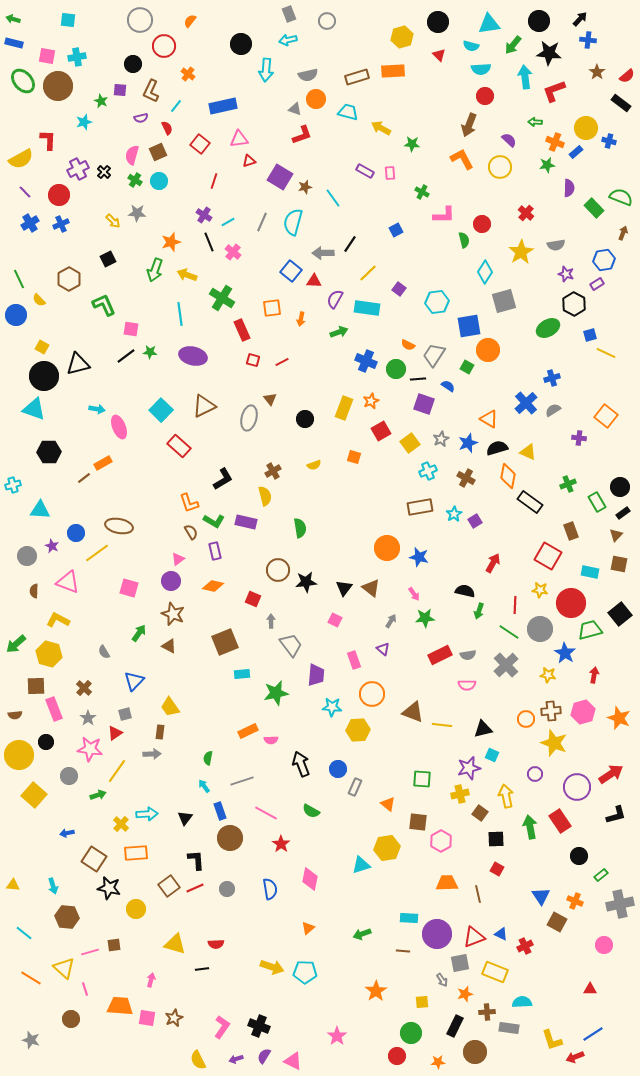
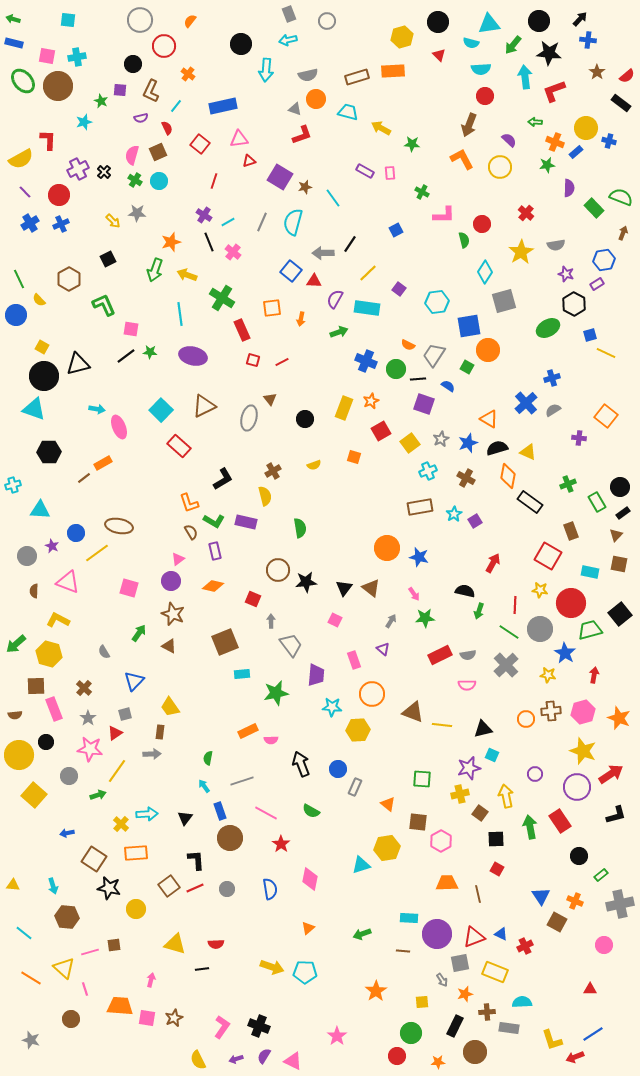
cyan semicircle at (471, 46): moved 3 px up
yellow star at (554, 743): moved 29 px right, 8 px down
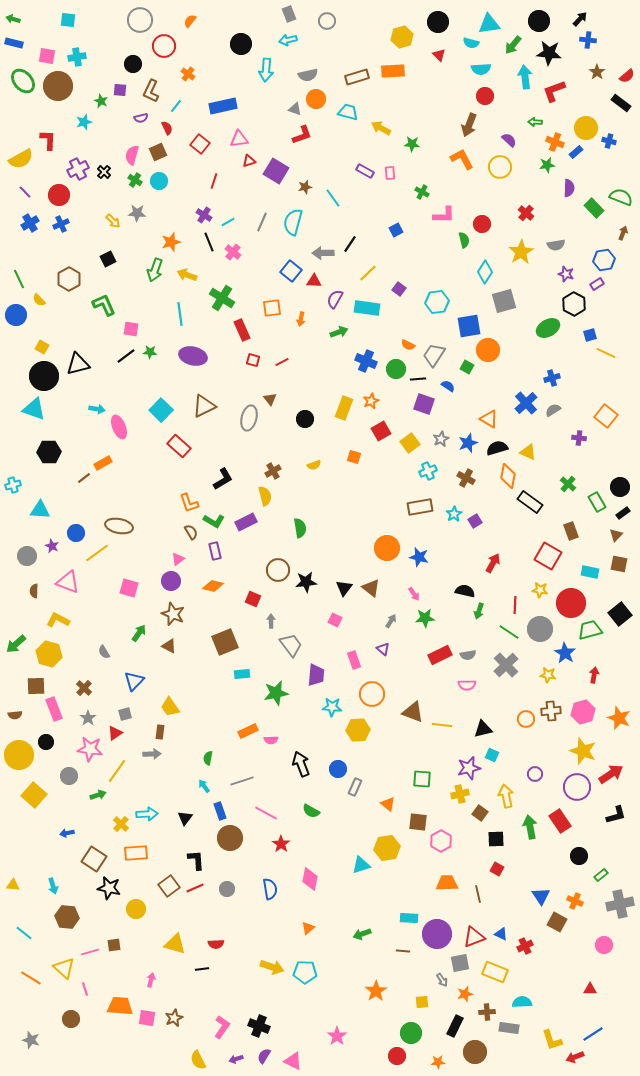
purple square at (280, 177): moved 4 px left, 6 px up
green cross at (568, 484): rotated 28 degrees counterclockwise
purple rectangle at (246, 522): rotated 40 degrees counterclockwise
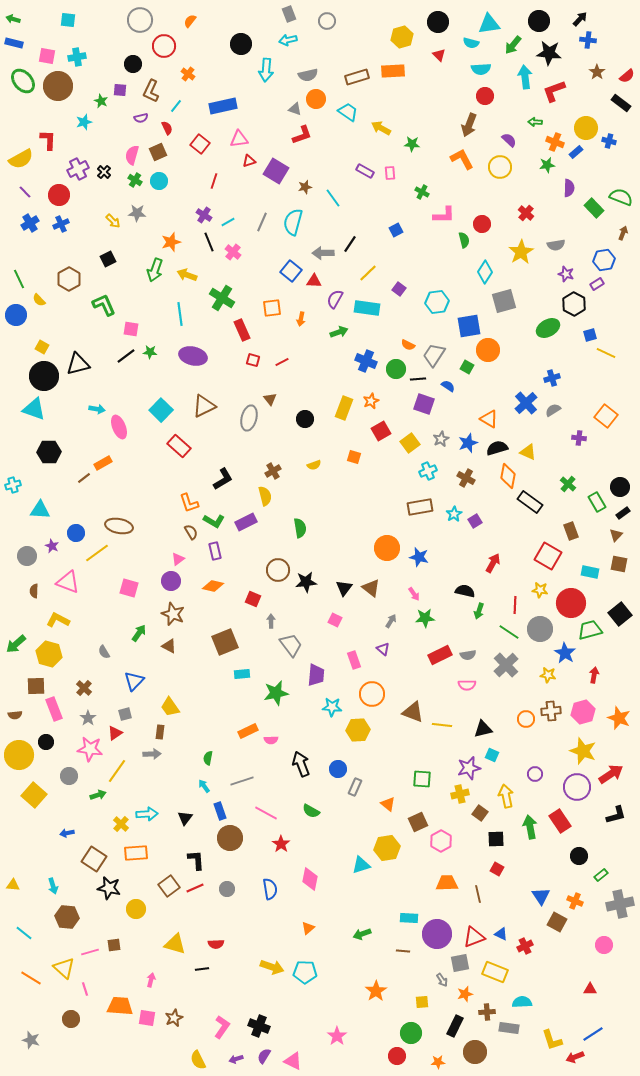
cyan trapezoid at (348, 112): rotated 20 degrees clockwise
brown square at (418, 822): rotated 30 degrees counterclockwise
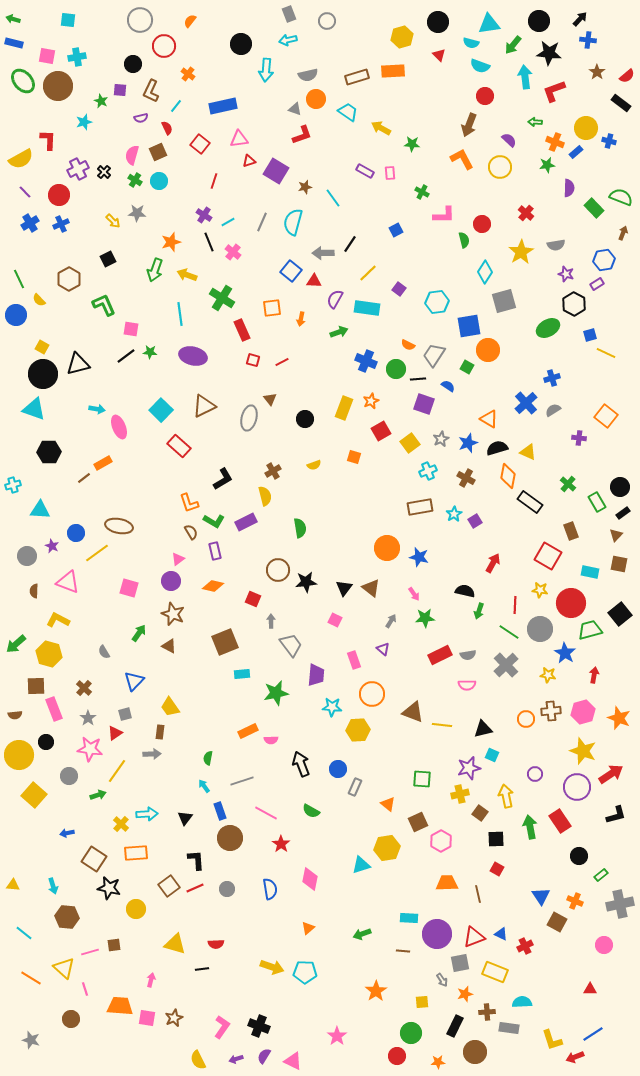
cyan semicircle at (481, 69): moved 1 px left, 3 px up; rotated 24 degrees clockwise
black circle at (44, 376): moved 1 px left, 2 px up
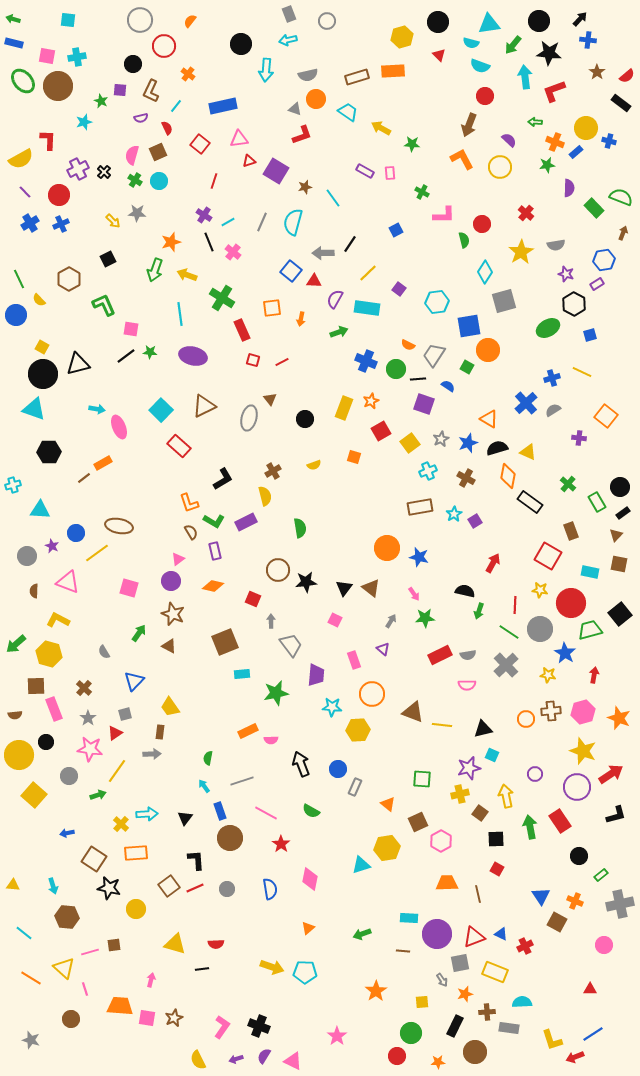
yellow line at (606, 353): moved 24 px left, 19 px down
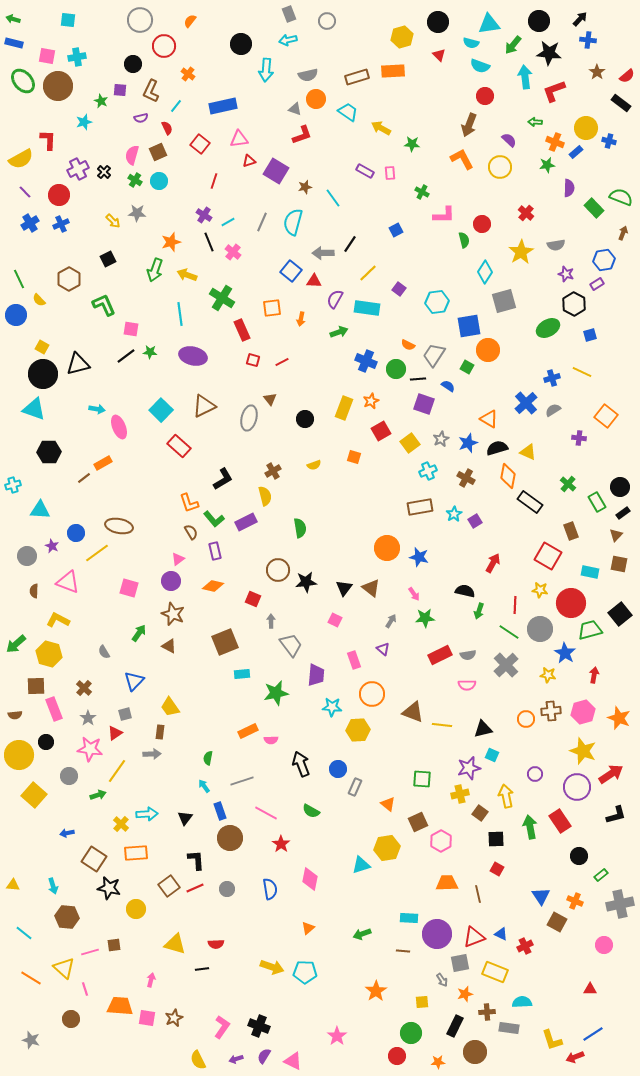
green L-shape at (214, 521): moved 2 px up; rotated 20 degrees clockwise
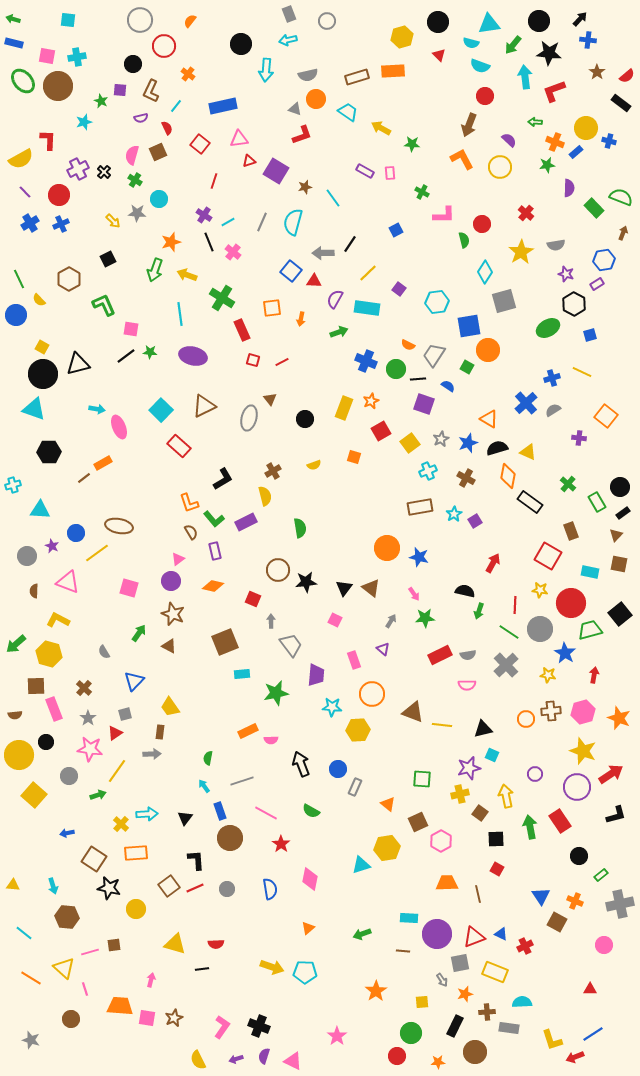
cyan circle at (159, 181): moved 18 px down
purple semicircle at (264, 1056): rotated 14 degrees counterclockwise
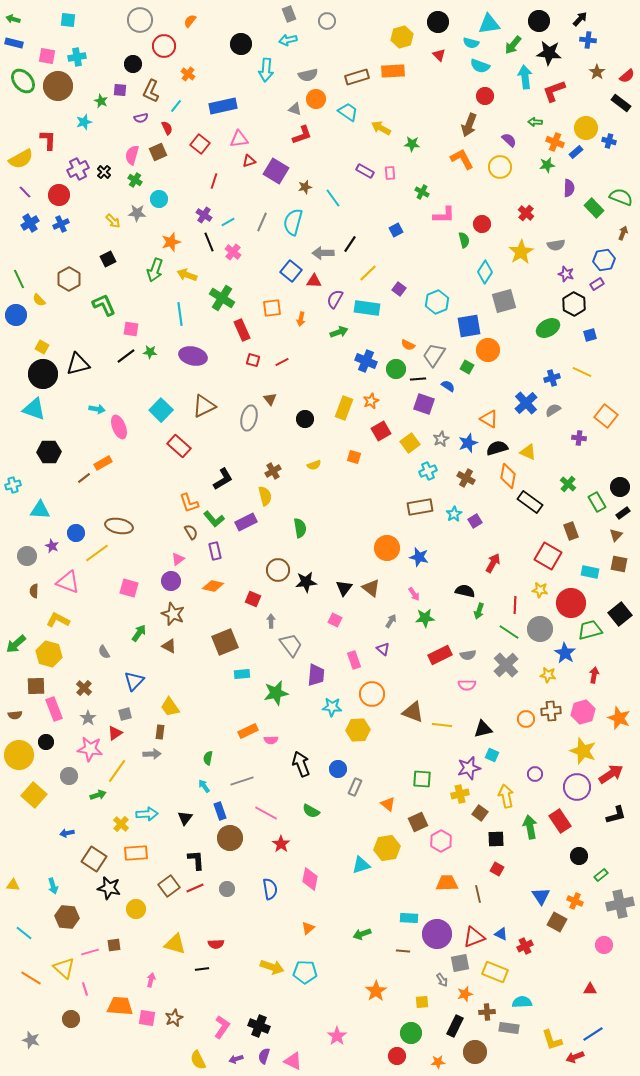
cyan hexagon at (437, 302): rotated 15 degrees counterclockwise
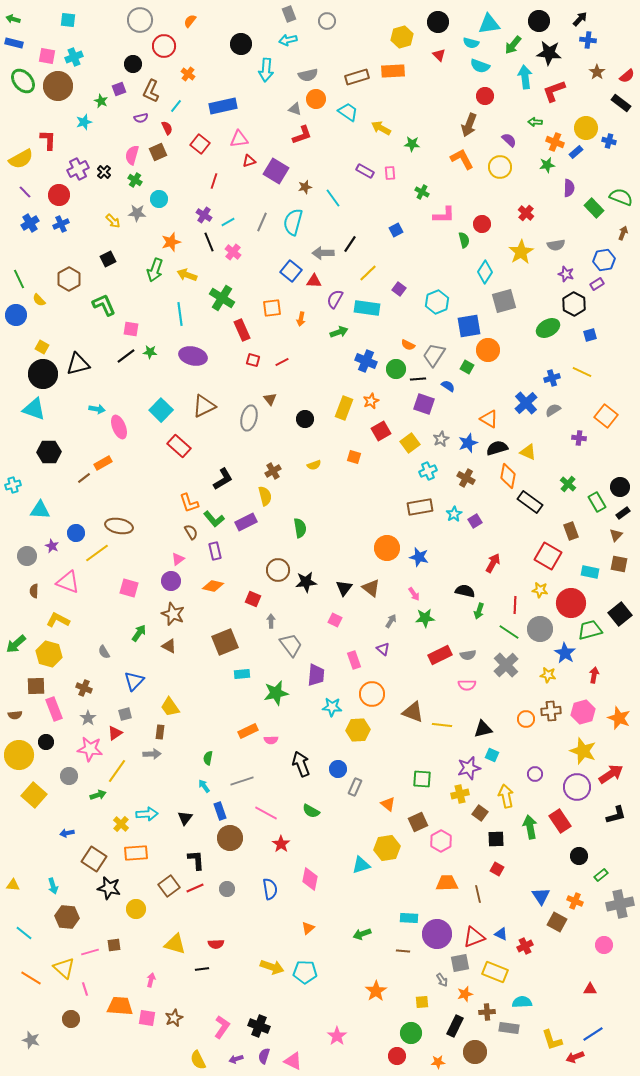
cyan cross at (77, 57): moved 3 px left; rotated 12 degrees counterclockwise
purple square at (120, 90): moved 1 px left, 1 px up; rotated 24 degrees counterclockwise
brown cross at (84, 688): rotated 21 degrees counterclockwise
